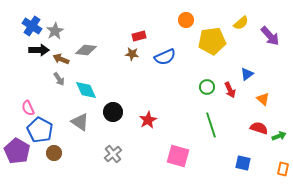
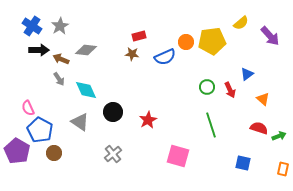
orange circle: moved 22 px down
gray star: moved 5 px right, 5 px up
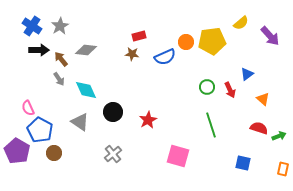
brown arrow: rotated 28 degrees clockwise
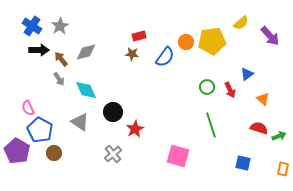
gray diamond: moved 2 px down; rotated 20 degrees counterclockwise
blue semicircle: rotated 30 degrees counterclockwise
red star: moved 13 px left, 9 px down
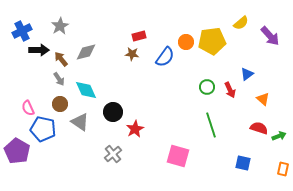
blue cross: moved 10 px left, 5 px down; rotated 30 degrees clockwise
blue pentagon: moved 3 px right, 1 px up; rotated 15 degrees counterclockwise
brown circle: moved 6 px right, 49 px up
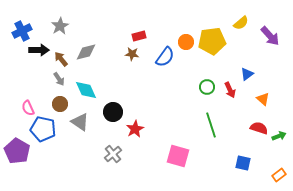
orange rectangle: moved 4 px left, 6 px down; rotated 40 degrees clockwise
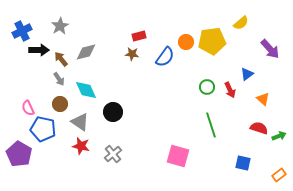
purple arrow: moved 13 px down
red star: moved 54 px left, 17 px down; rotated 30 degrees counterclockwise
purple pentagon: moved 2 px right, 3 px down
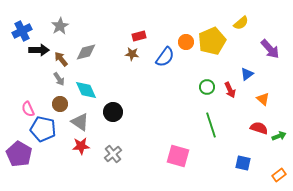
yellow pentagon: rotated 16 degrees counterclockwise
pink semicircle: moved 1 px down
red star: rotated 18 degrees counterclockwise
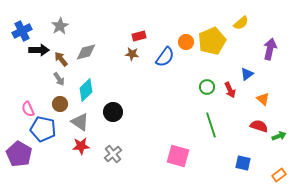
purple arrow: rotated 125 degrees counterclockwise
cyan diamond: rotated 70 degrees clockwise
red semicircle: moved 2 px up
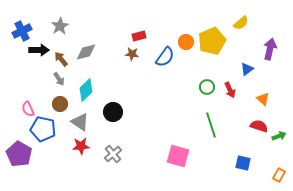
blue triangle: moved 5 px up
orange rectangle: rotated 24 degrees counterclockwise
